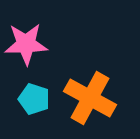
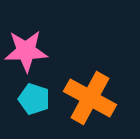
pink star: moved 7 px down
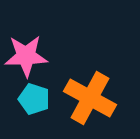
pink star: moved 5 px down
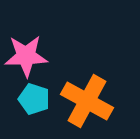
orange cross: moved 3 px left, 3 px down
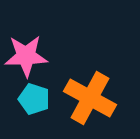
orange cross: moved 3 px right, 3 px up
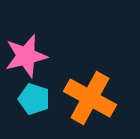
pink star: rotated 12 degrees counterclockwise
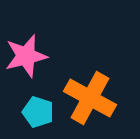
cyan pentagon: moved 4 px right, 13 px down
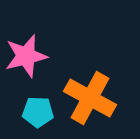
cyan pentagon: rotated 16 degrees counterclockwise
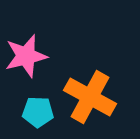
orange cross: moved 1 px up
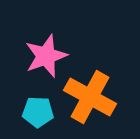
pink star: moved 20 px right; rotated 6 degrees counterclockwise
